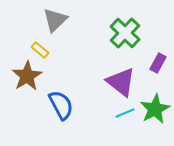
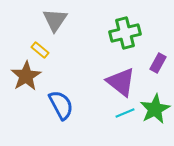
gray triangle: rotated 12 degrees counterclockwise
green cross: rotated 32 degrees clockwise
brown star: moved 1 px left
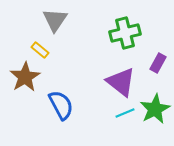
brown star: moved 1 px left, 1 px down
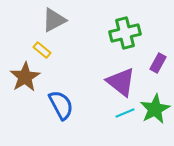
gray triangle: moved 1 px left; rotated 28 degrees clockwise
yellow rectangle: moved 2 px right
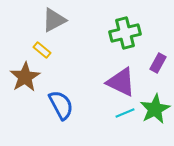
purple triangle: rotated 12 degrees counterclockwise
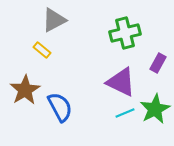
brown star: moved 13 px down
blue semicircle: moved 1 px left, 2 px down
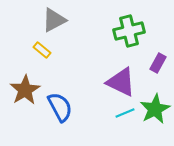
green cross: moved 4 px right, 2 px up
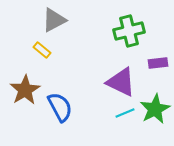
purple rectangle: rotated 54 degrees clockwise
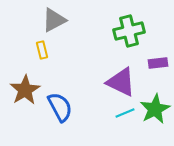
yellow rectangle: rotated 36 degrees clockwise
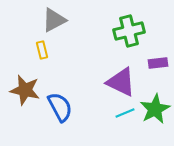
brown star: rotated 28 degrees counterclockwise
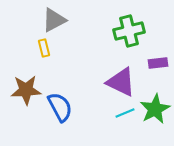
yellow rectangle: moved 2 px right, 2 px up
brown star: moved 1 px right; rotated 16 degrees counterclockwise
